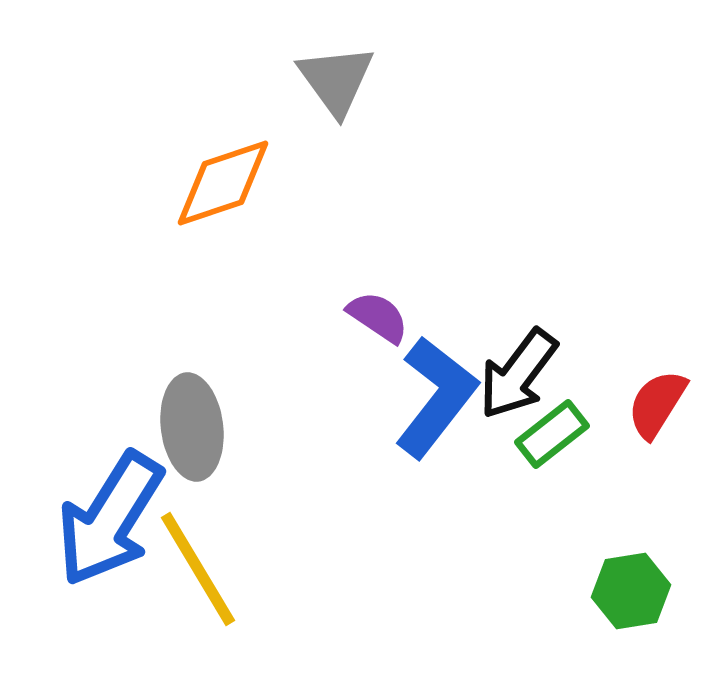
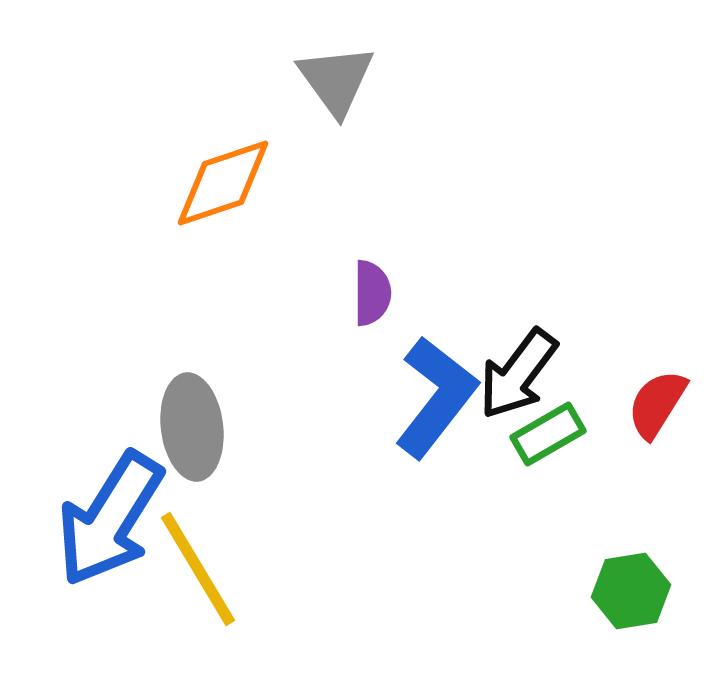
purple semicircle: moved 6 px left, 24 px up; rotated 56 degrees clockwise
green rectangle: moved 4 px left; rotated 8 degrees clockwise
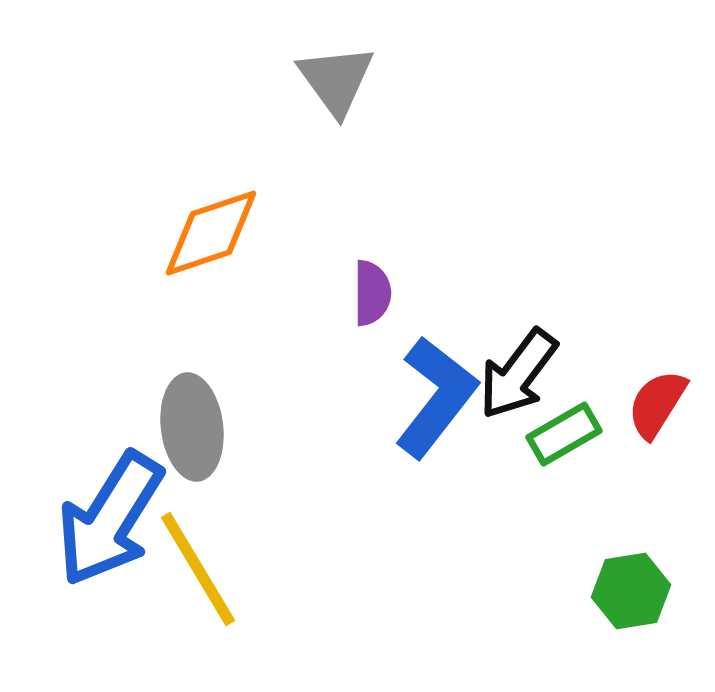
orange diamond: moved 12 px left, 50 px down
green rectangle: moved 16 px right
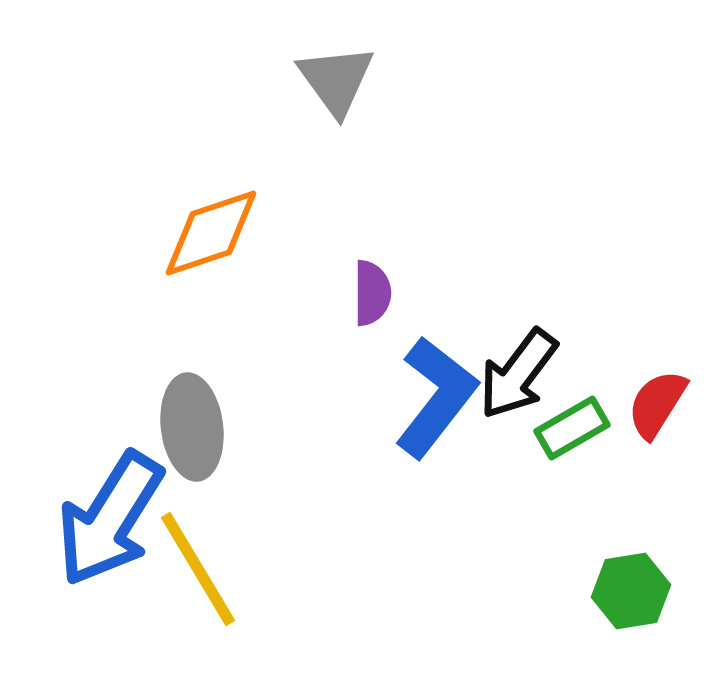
green rectangle: moved 8 px right, 6 px up
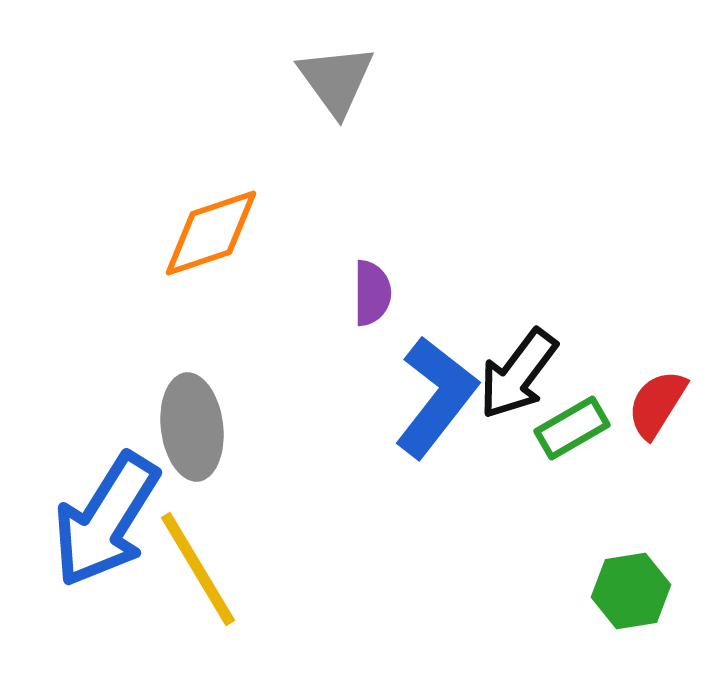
blue arrow: moved 4 px left, 1 px down
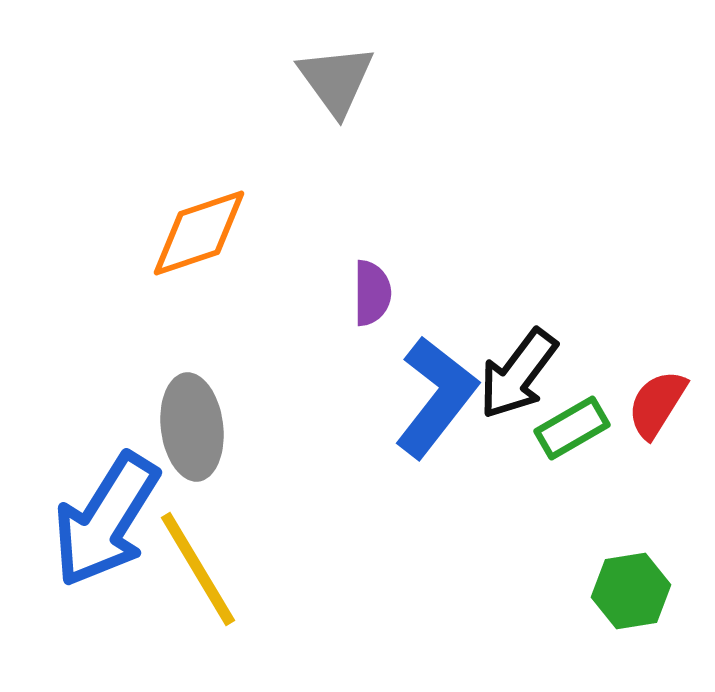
orange diamond: moved 12 px left
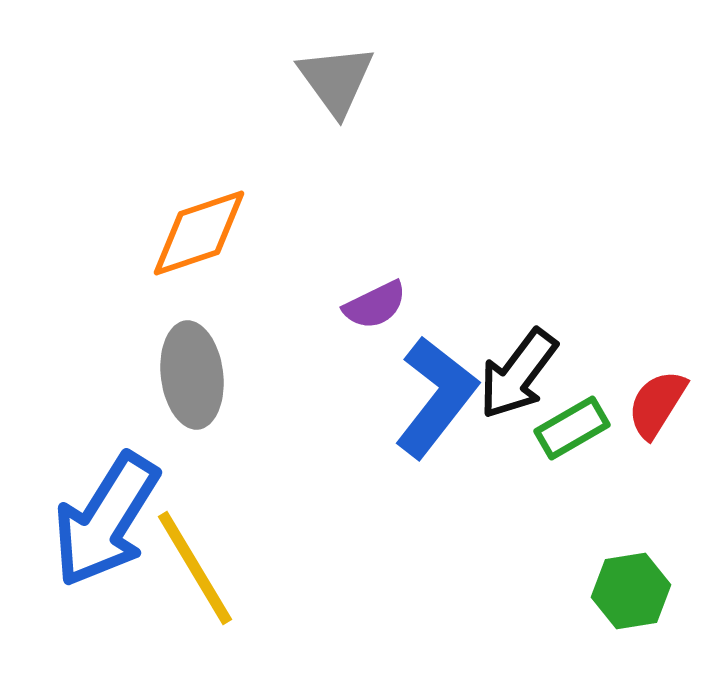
purple semicircle: moved 3 px right, 12 px down; rotated 64 degrees clockwise
gray ellipse: moved 52 px up
yellow line: moved 3 px left, 1 px up
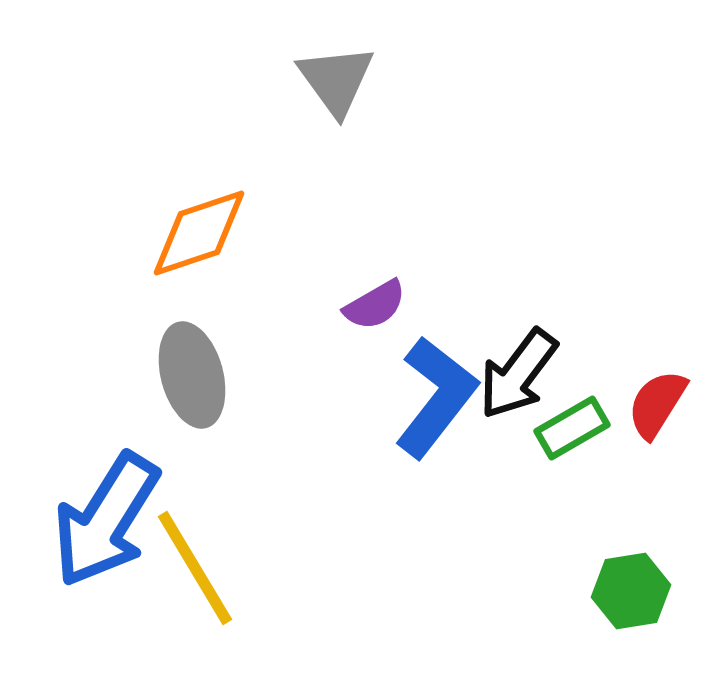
purple semicircle: rotated 4 degrees counterclockwise
gray ellipse: rotated 8 degrees counterclockwise
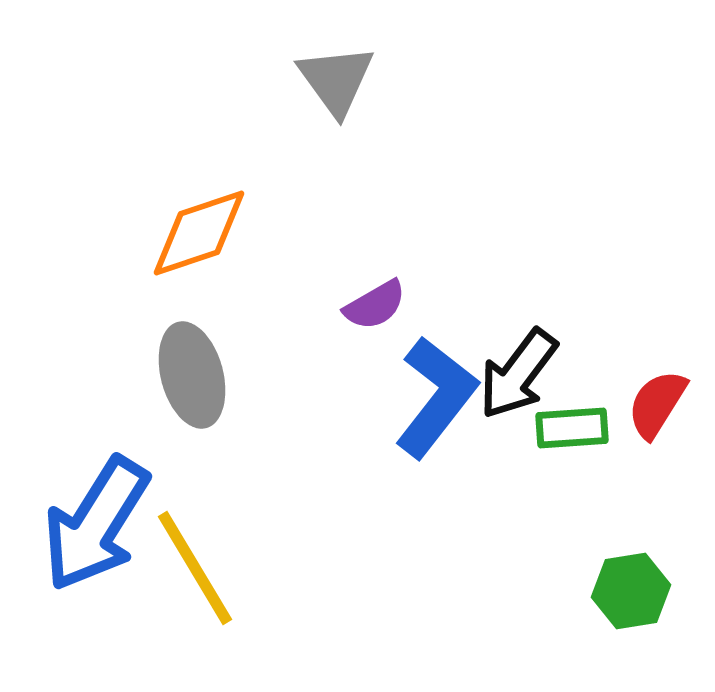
green rectangle: rotated 26 degrees clockwise
blue arrow: moved 10 px left, 4 px down
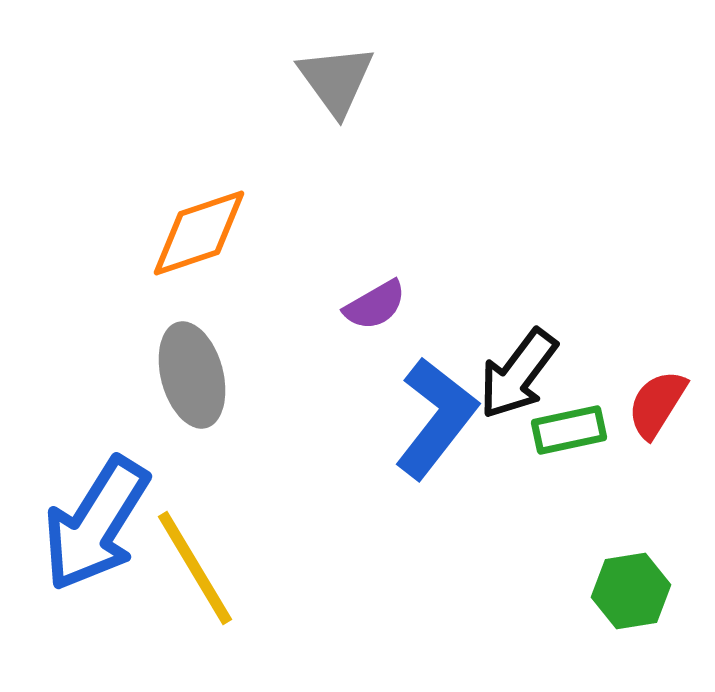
blue L-shape: moved 21 px down
green rectangle: moved 3 px left, 2 px down; rotated 8 degrees counterclockwise
